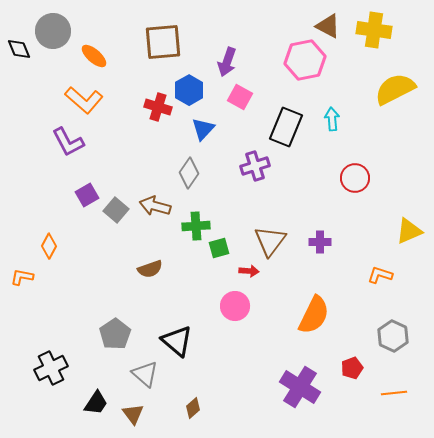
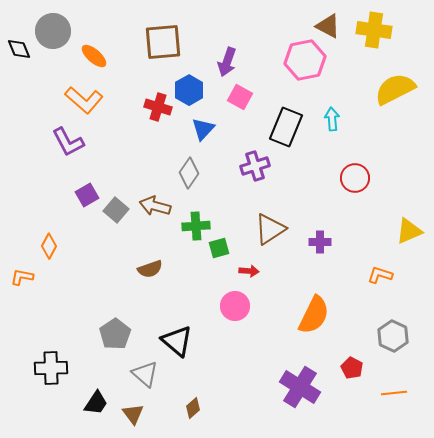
brown triangle at (270, 241): moved 12 px up; rotated 20 degrees clockwise
black cross at (51, 368): rotated 24 degrees clockwise
red pentagon at (352, 368): rotated 25 degrees counterclockwise
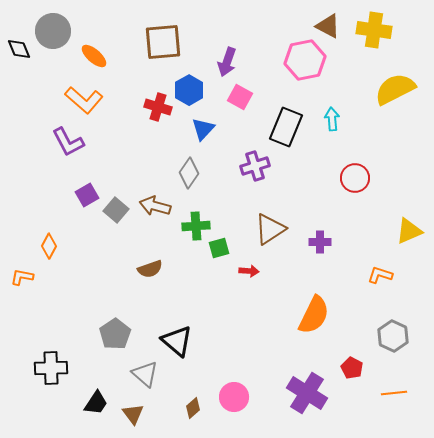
pink circle at (235, 306): moved 1 px left, 91 px down
purple cross at (300, 387): moved 7 px right, 6 px down
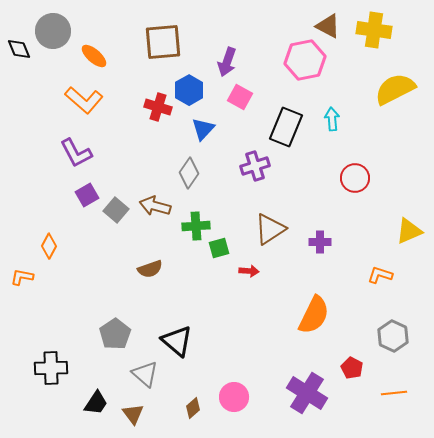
purple L-shape at (68, 142): moved 8 px right, 11 px down
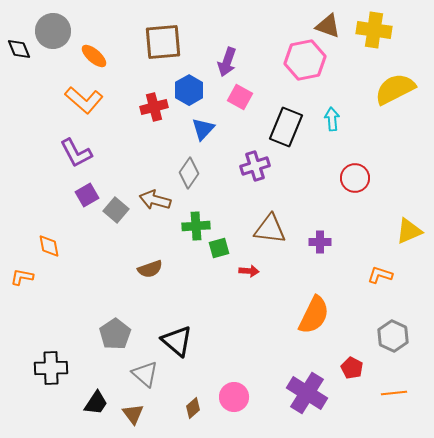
brown triangle at (328, 26): rotated 8 degrees counterclockwise
red cross at (158, 107): moved 4 px left; rotated 32 degrees counterclockwise
brown arrow at (155, 206): moved 6 px up
brown triangle at (270, 229): rotated 40 degrees clockwise
orange diamond at (49, 246): rotated 40 degrees counterclockwise
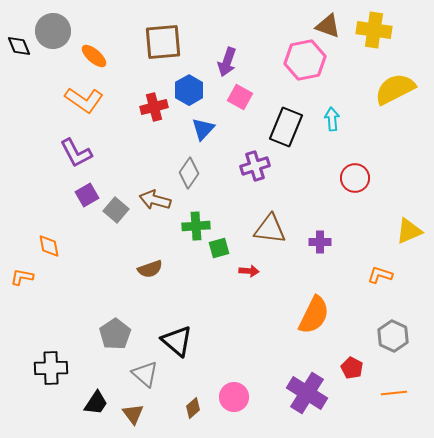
black diamond at (19, 49): moved 3 px up
orange L-shape at (84, 100): rotated 6 degrees counterclockwise
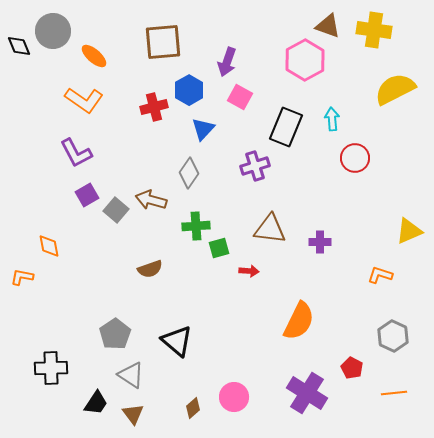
pink hexagon at (305, 60): rotated 18 degrees counterclockwise
red circle at (355, 178): moved 20 px up
brown arrow at (155, 200): moved 4 px left
orange semicircle at (314, 315): moved 15 px left, 6 px down
gray triangle at (145, 374): moved 14 px left, 1 px down; rotated 8 degrees counterclockwise
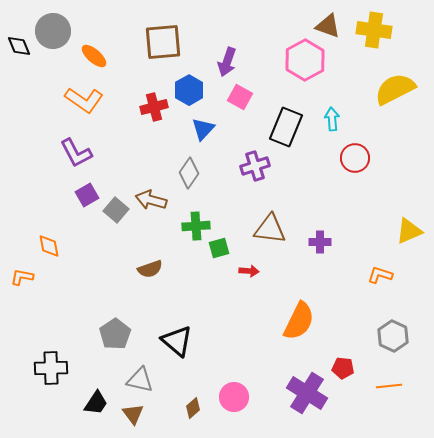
red pentagon at (352, 368): moved 9 px left; rotated 20 degrees counterclockwise
gray triangle at (131, 375): moved 9 px right, 5 px down; rotated 20 degrees counterclockwise
orange line at (394, 393): moved 5 px left, 7 px up
